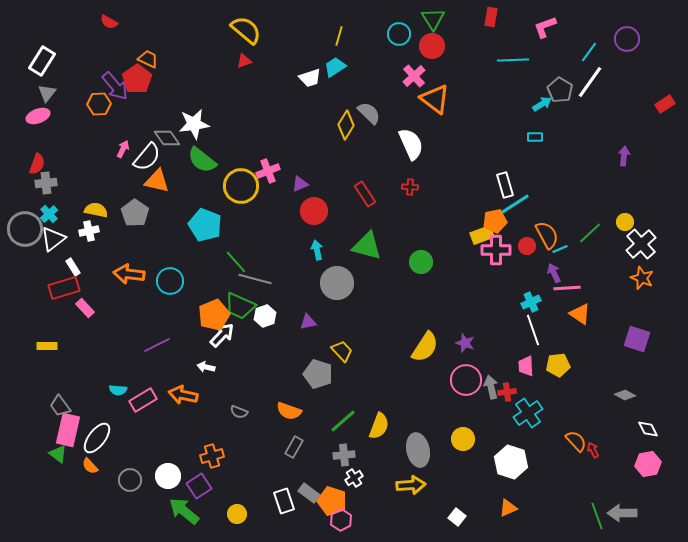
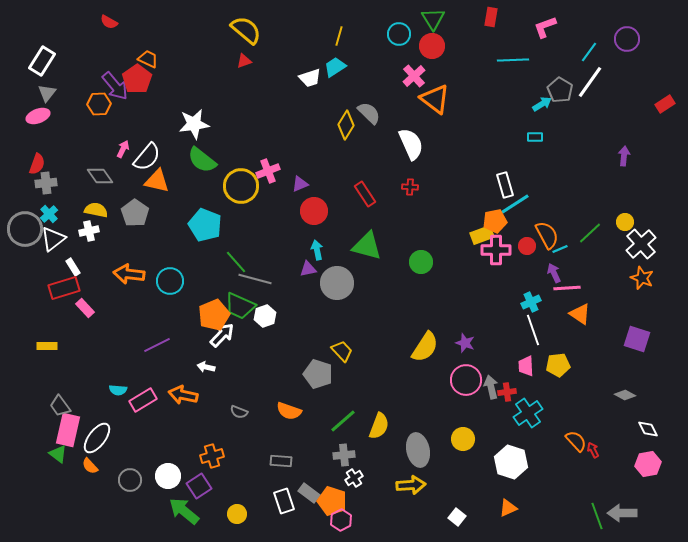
gray diamond at (167, 138): moved 67 px left, 38 px down
purple triangle at (308, 322): moved 53 px up
gray rectangle at (294, 447): moved 13 px left, 14 px down; rotated 65 degrees clockwise
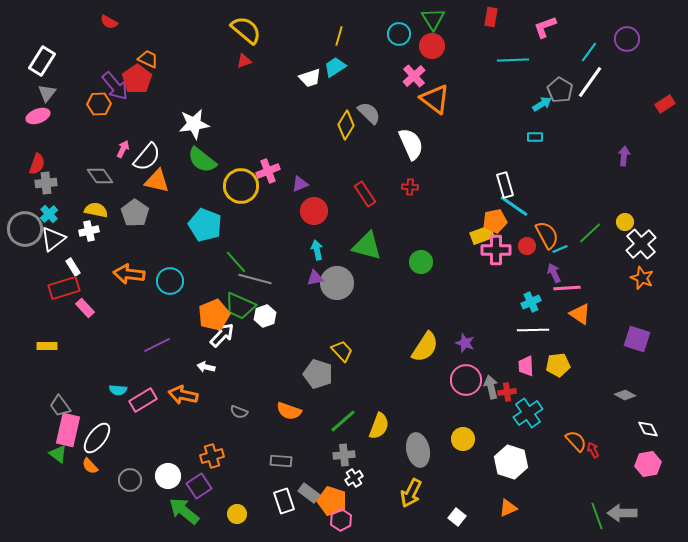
cyan line at (515, 204): moved 1 px left, 2 px down; rotated 68 degrees clockwise
purple triangle at (308, 269): moved 7 px right, 9 px down
white line at (533, 330): rotated 72 degrees counterclockwise
yellow arrow at (411, 485): moved 8 px down; rotated 120 degrees clockwise
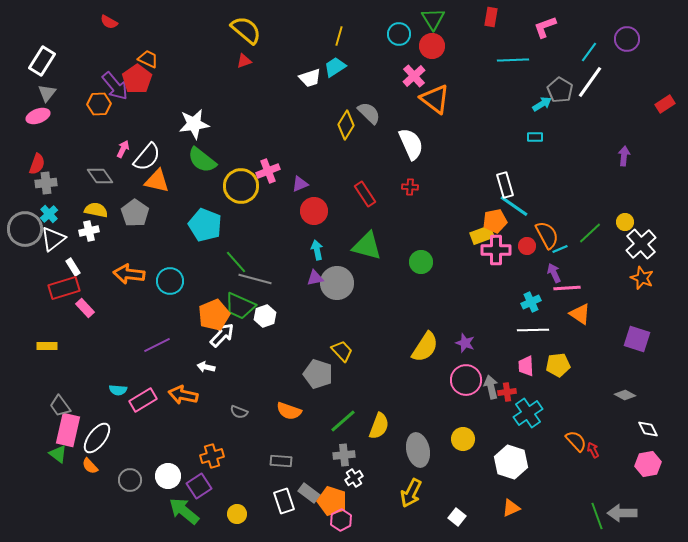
orange triangle at (508, 508): moved 3 px right
